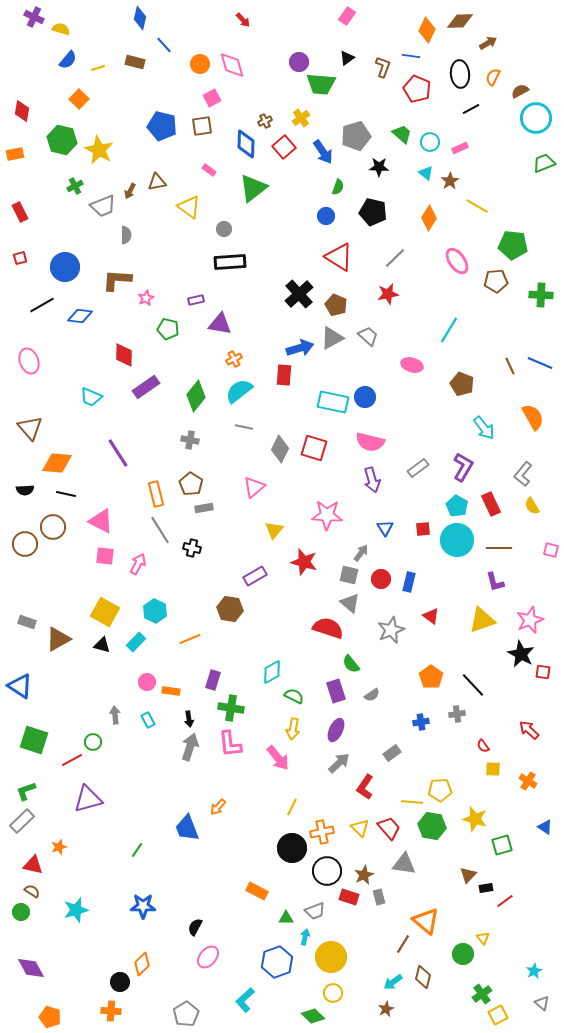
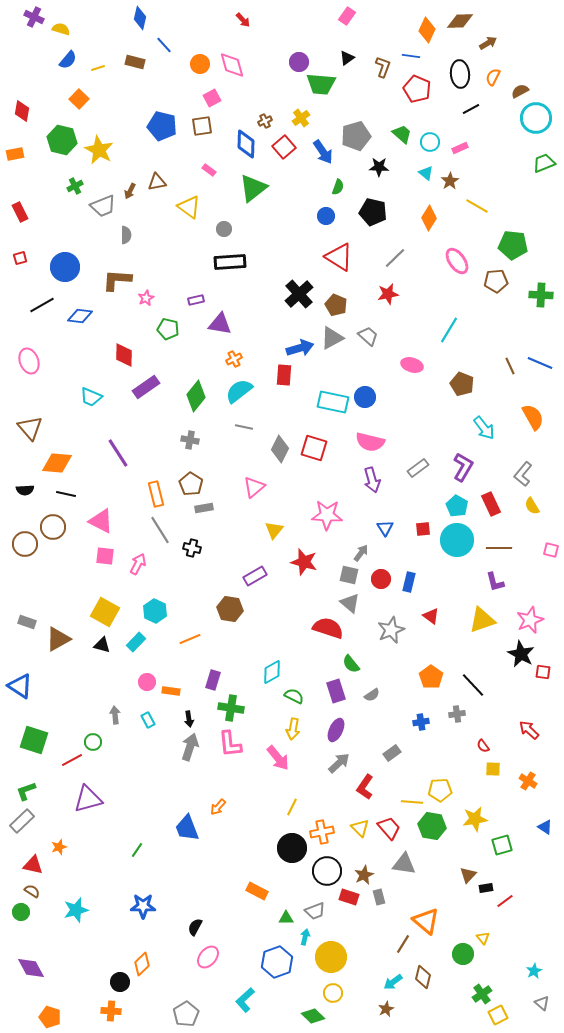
yellow star at (475, 819): rotated 25 degrees counterclockwise
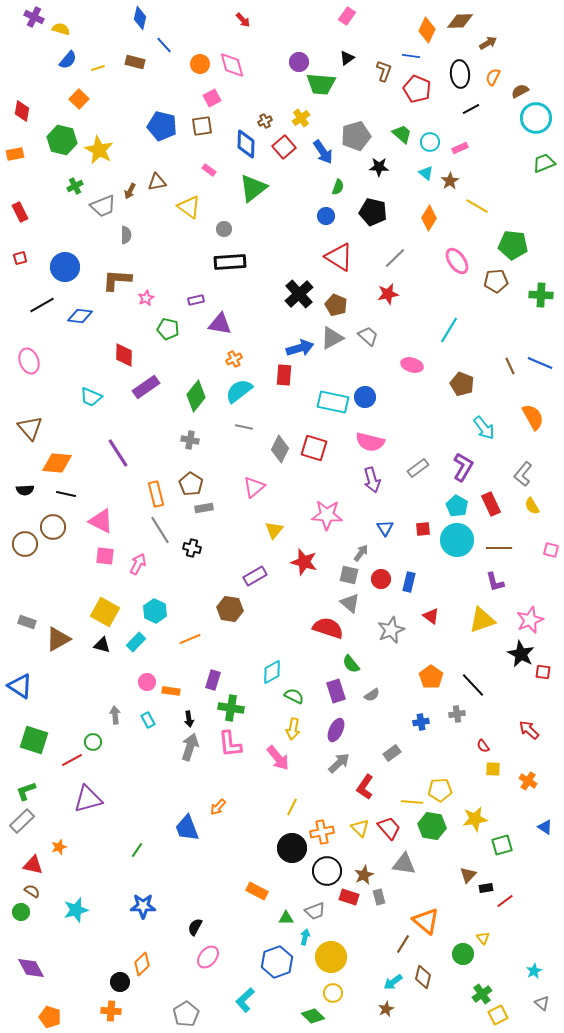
brown L-shape at (383, 67): moved 1 px right, 4 px down
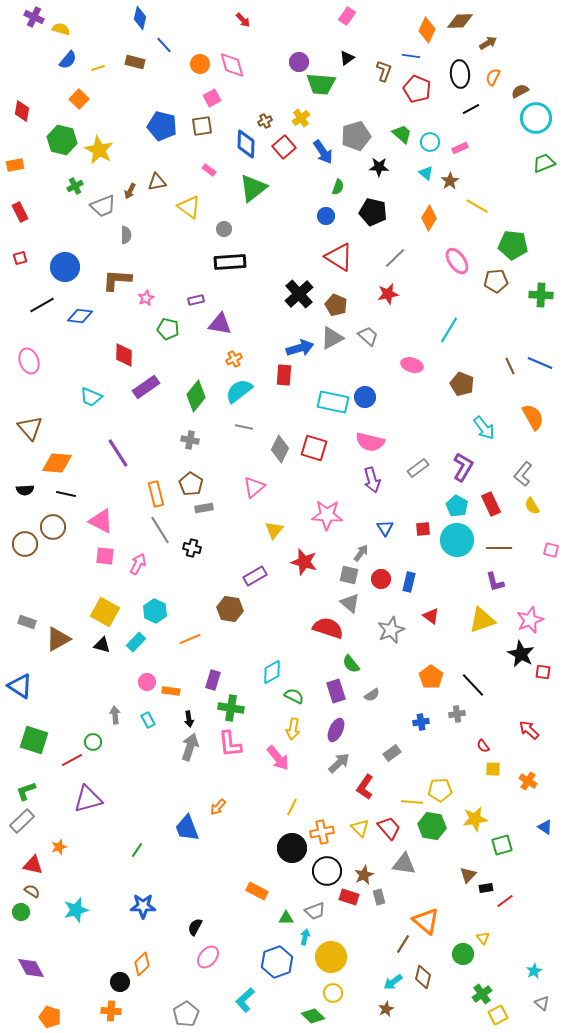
orange rectangle at (15, 154): moved 11 px down
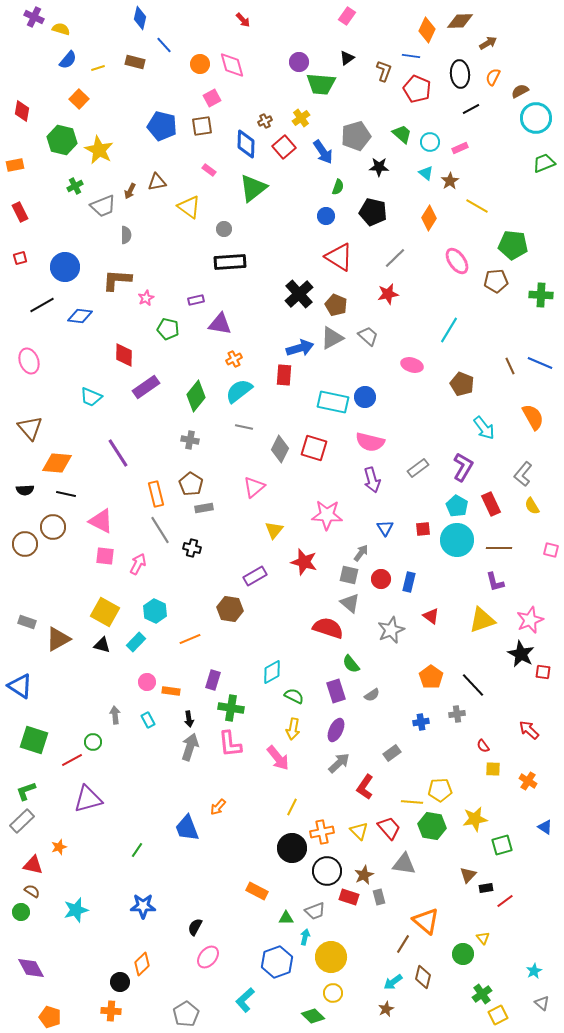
yellow triangle at (360, 828): moved 1 px left, 3 px down
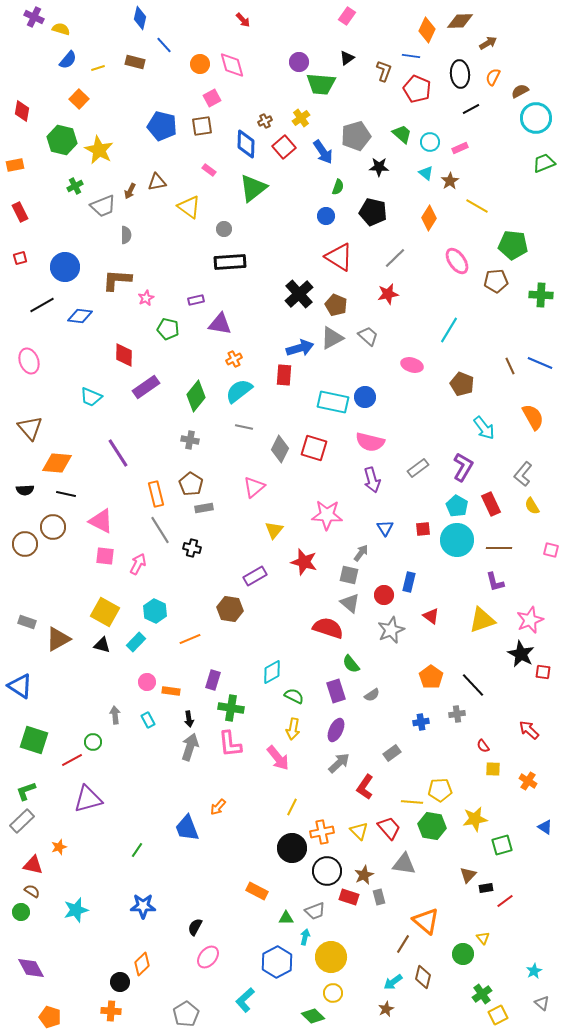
red circle at (381, 579): moved 3 px right, 16 px down
blue hexagon at (277, 962): rotated 8 degrees counterclockwise
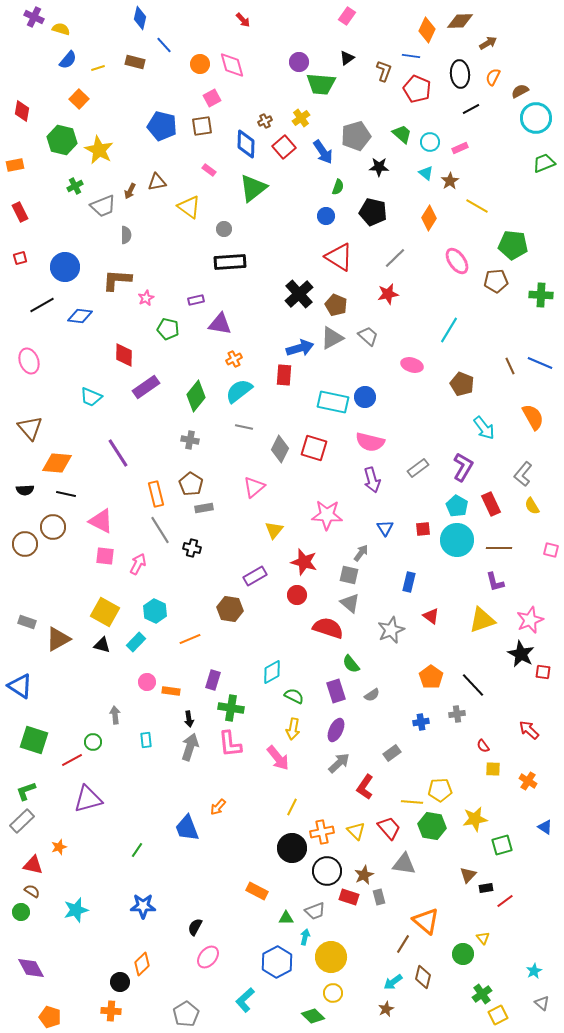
red circle at (384, 595): moved 87 px left
cyan rectangle at (148, 720): moved 2 px left, 20 px down; rotated 21 degrees clockwise
yellow triangle at (359, 831): moved 3 px left
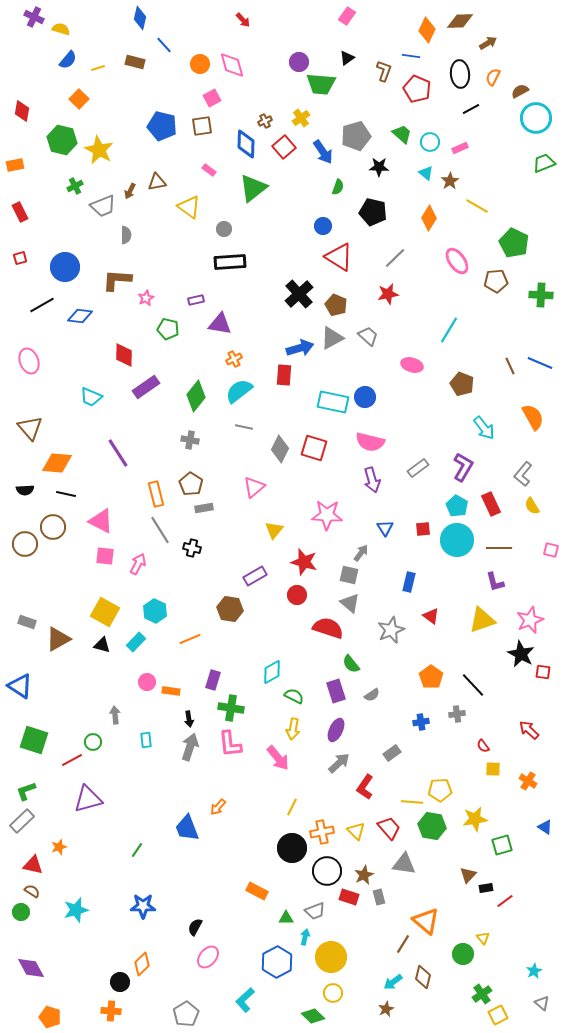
blue circle at (326, 216): moved 3 px left, 10 px down
green pentagon at (513, 245): moved 1 px right, 2 px up; rotated 20 degrees clockwise
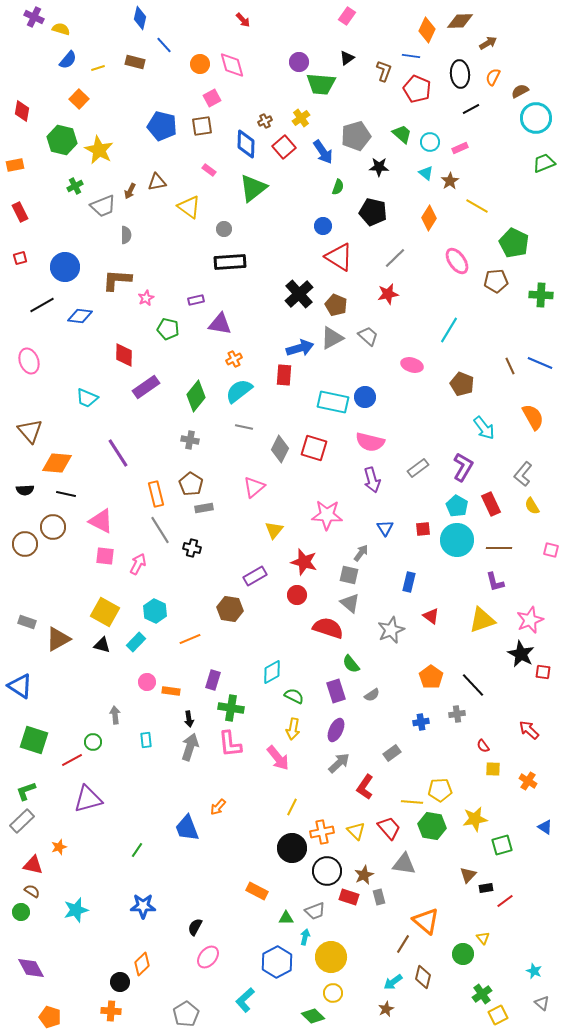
cyan trapezoid at (91, 397): moved 4 px left, 1 px down
brown triangle at (30, 428): moved 3 px down
cyan star at (534, 971): rotated 21 degrees counterclockwise
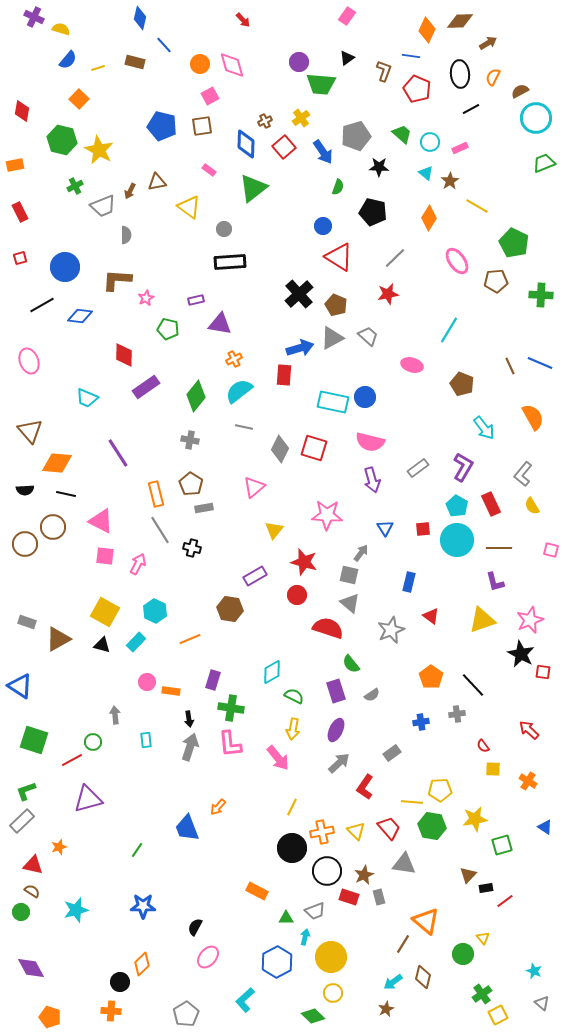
pink square at (212, 98): moved 2 px left, 2 px up
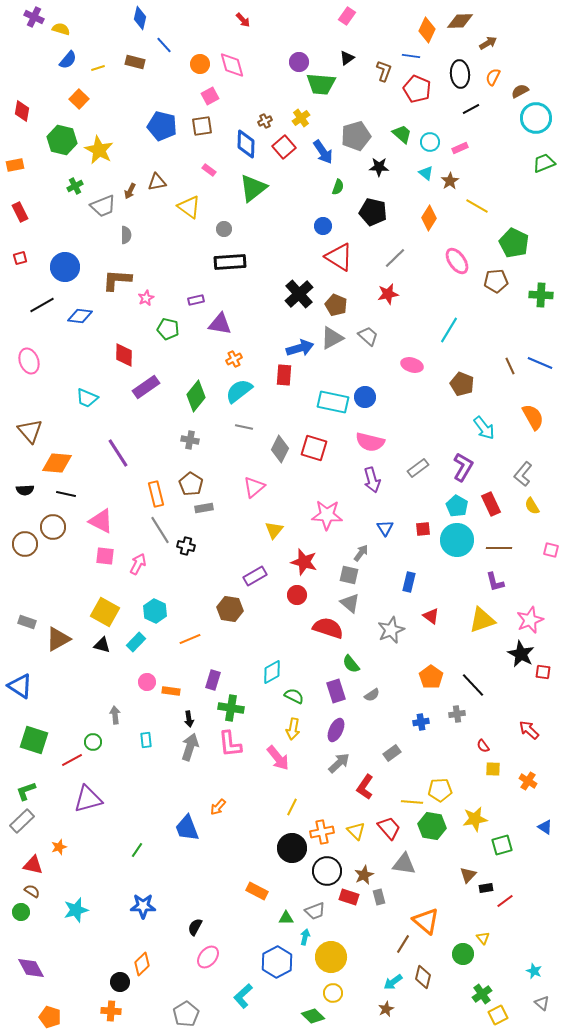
black cross at (192, 548): moved 6 px left, 2 px up
cyan L-shape at (245, 1000): moved 2 px left, 4 px up
